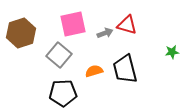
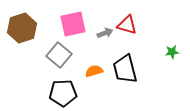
brown hexagon: moved 1 px right, 5 px up
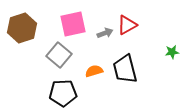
red triangle: rotated 45 degrees counterclockwise
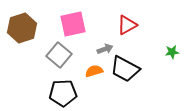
gray arrow: moved 16 px down
black trapezoid: rotated 48 degrees counterclockwise
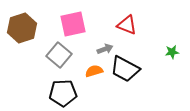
red triangle: rotated 50 degrees clockwise
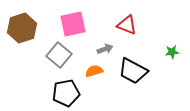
black trapezoid: moved 8 px right, 2 px down
black pentagon: moved 3 px right; rotated 8 degrees counterclockwise
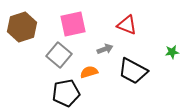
brown hexagon: moved 1 px up
orange semicircle: moved 5 px left, 1 px down
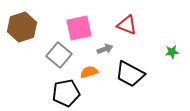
pink square: moved 6 px right, 4 px down
black trapezoid: moved 3 px left, 3 px down
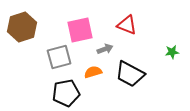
pink square: moved 1 px right, 2 px down
gray square: moved 2 px down; rotated 35 degrees clockwise
orange semicircle: moved 4 px right
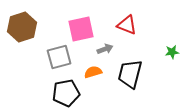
pink square: moved 1 px right, 1 px up
black trapezoid: rotated 76 degrees clockwise
